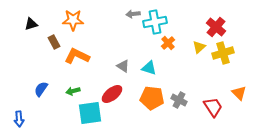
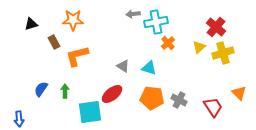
cyan cross: moved 1 px right
orange L-shape: rotated 40 degrees counterclockwise
green arrow: moved 8 px left; rotated 104 degrees clockwise
cyan square: moved 1 px up
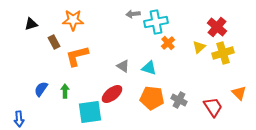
red cross: moved 1 px right
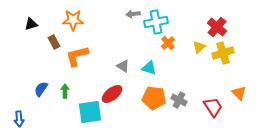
orange pentagon: moved 2 px right
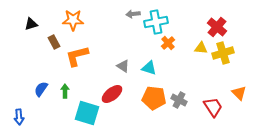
yellow triangle: moved 2 px right, 1 px down; rotated 48 degrees clockwise
cyan square: moved 3 px left, 1 px down; rotated 25 degrees clockwise
blue arrow: moved 2 px up
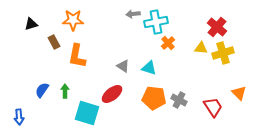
orange L-shape: rotated 65 degrees counterclockwise
blue semicircle: moved 1 px right, 1 px down
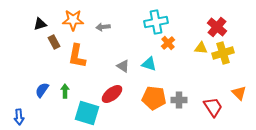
gray arrow: moved 30 px left, 13 px down
black triangle: moved 9 px right
cyan triangle: moved 4 px up
gray cross: rotated 28 degrees counterclockwise
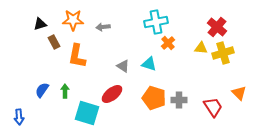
orange pentagon: rotated 10 degrees clockwise
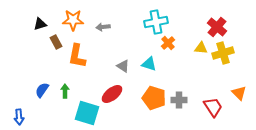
brown rectangle: moved 2 px right
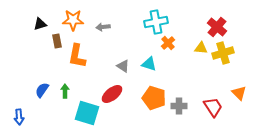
brown rectangle: moved 1 px right, 1 px up; rotated 16 degrees clockwise
gray cross: moved 6 px down
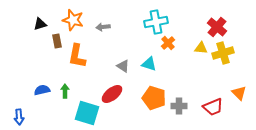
orange star: rotated 15 degrees clockwise
blue semicircle: rotated 42 degrees clockwise
red trapezoid: rotated 100 degrees clockwise
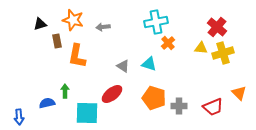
blue semicircle: moved 5 px right, 13 px down
cyan square: rotated 15 degrees counterclockwise
